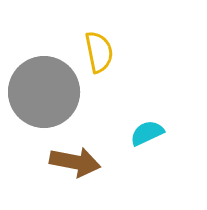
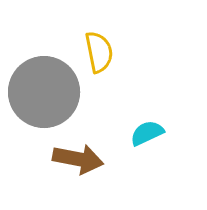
brown arrow: moved 3 px right, 3 px up
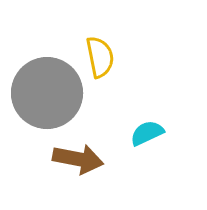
yellow semicircle: moved 1 px right, 5 px down
gray circle: moved 3 px right, 1 px down
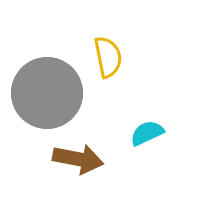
yellow semicircle: moved 8 px right
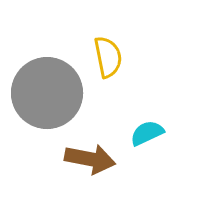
brown arrow: moved 12 px right
